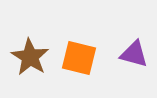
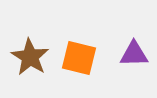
purple triangle: rotated 16 degrees counterclockwise
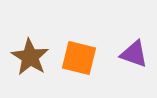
purple triangle: rotated 20 degrees clockwise
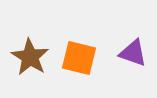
purple triangle: moved 1 px left, 1 px up
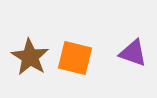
orange square: moved 4 px left
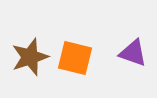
brown star: rotated 21 degrees clockwise
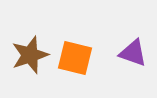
brown star: moved 2 px up
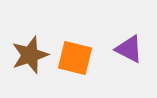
purple triangle: moved 4 px left, 4 px up; rotated 8 degrees clockwise
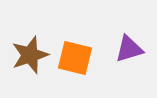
purple triangle: rotated 44 degrees counterclockwise
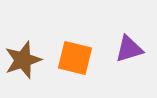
brown star: moved 7 px left, 5 px down
